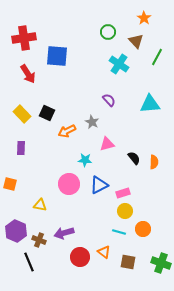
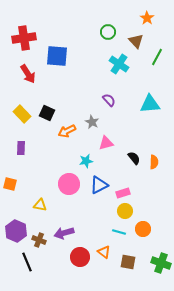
orange star: moved 3 px right
pink triangle: moved 1 px left, 1 px up
cyan star: moved 1 px right, 1 px down; rotated 16 degrees counterclockwise
black line: moved 2 px left
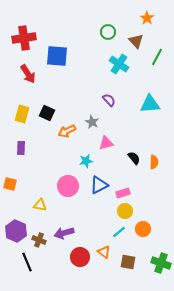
yellow rectangle: rotated 60 degrees clockwise
pink circle: moved 1 px left, 2 px down
cyan line: rotated 56 degrees counterclockwise
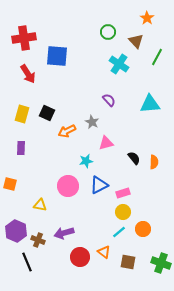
yellow circle: moved 2 px left, 1 px down
brown cross: moved 1 px left
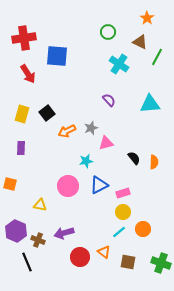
brown triangle: moved 4 px right, 1 px down; rotated 21 degrees counterclockwise
black square: rotated 28 degrees clockwise
gray star: moved 1 px left, 6 px down; rotated 24 degrees clockwise
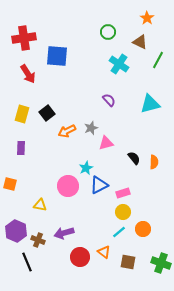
green line: moved 1 px right, 3 px down
cyan triangle: rotated 10 degrees counterclockwise
cyan star: moved 7 px down; rotated 16 degrees counterclockwise
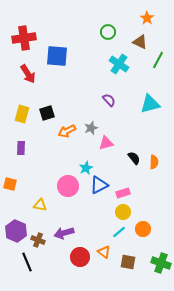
black square: rotated 21 degrees clockwise
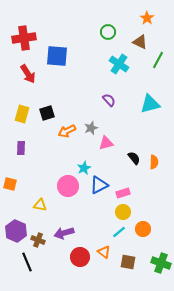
cyan star: moved 2 px left
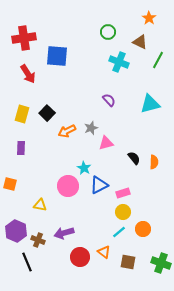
orange star: moved 2 px right
cyan cross: moved 2 px up; rotated 12 degrees counterclockwise
black square: rotated 28 degrees counterclockwise
cyan star: rotated 16 degrees counterclockwise
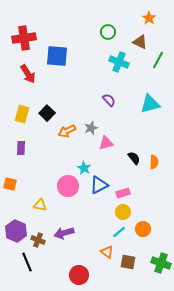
orange triangle: moved 3 px right
red circle: moved 1 px left, 18 px down
